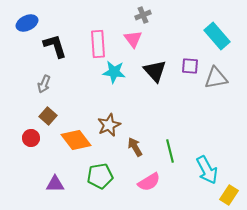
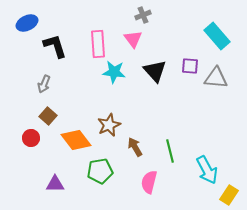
gray triangle: rotated 15 degrees clockwise
green pentagon: moved 5 px up
pink semicircle: rotated 135 degrees clockwise
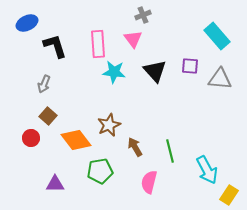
gray triangle: moved 4 px right, 1 px down
